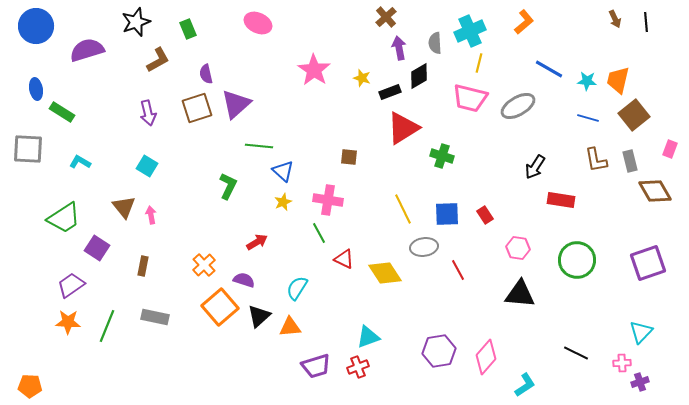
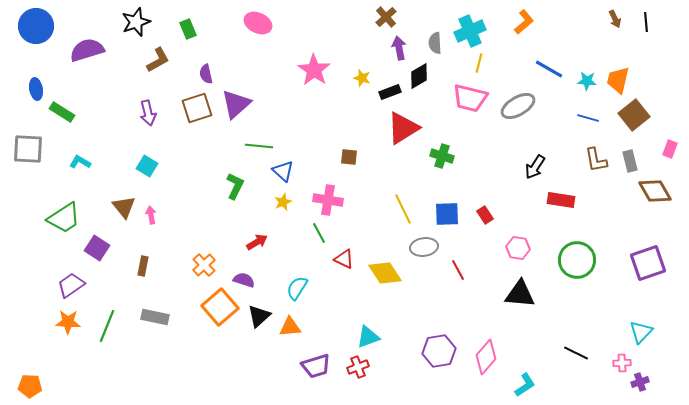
green L-shape at (228, 186): moved 7 px right
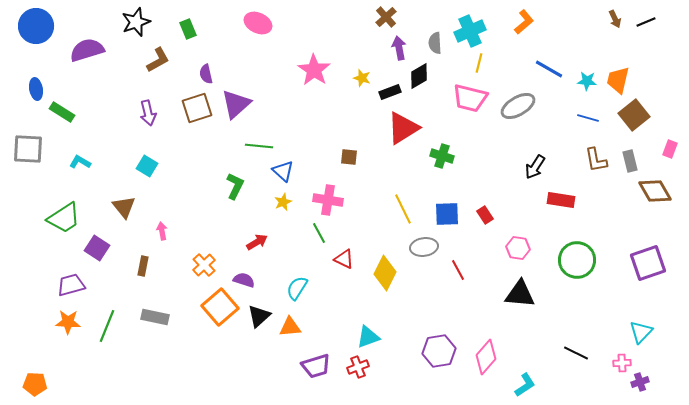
black line at (646, 22): rotated 72 degrees clockwise
pink arrow at (151, 215): moved 11 px right, 16 px down
yellow diamond at (385, 273): rotated 60 degrees clockwise
purple trapezoid at (71, 285): rotated 20 degrees clockwise
orange pentagon at (30, 386): moved 5 px right, 2 px up
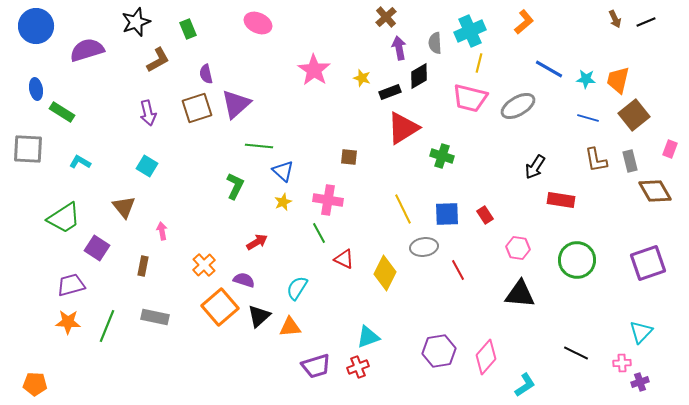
cyan star at (587, 81): moved 1 px left, 2 px up
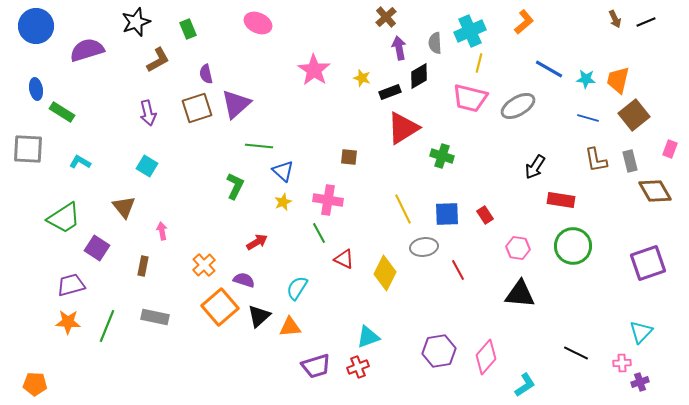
green circle at (577, 260): moved 4 px left, 14 px up
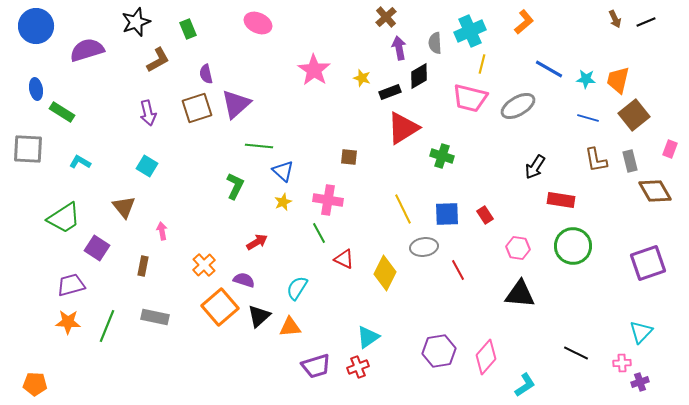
yellow line at (479, 63): moved 3 px right, 1 px down
cyan triangle at (368, 337): rotated 15 degrees counterclockwise
